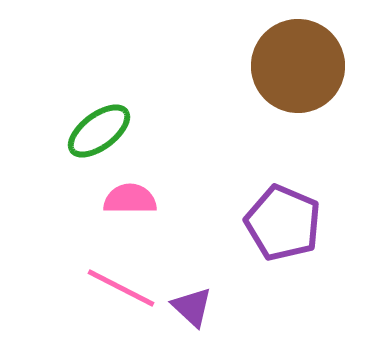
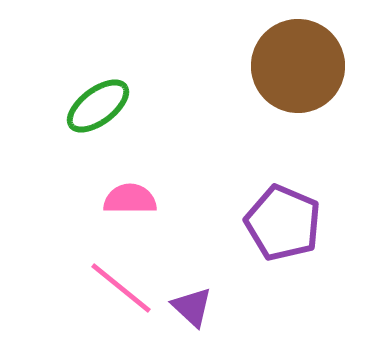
green ellipse: moved 1 px left, 25 px up
pink line: rotated 12 degrees clockwise
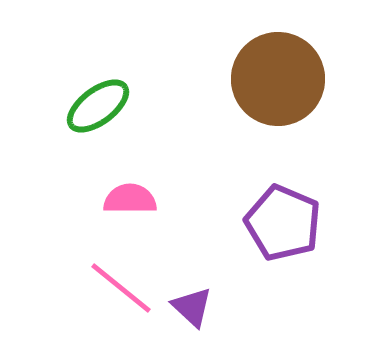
brown circle: moved 20 px left, 13 px down
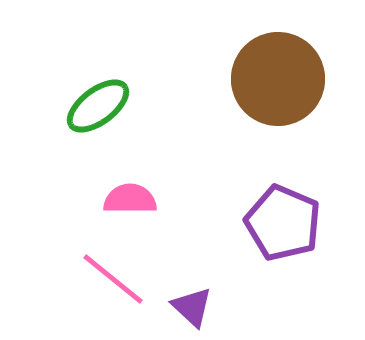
pink line: moved 8 px left, 9 px up
